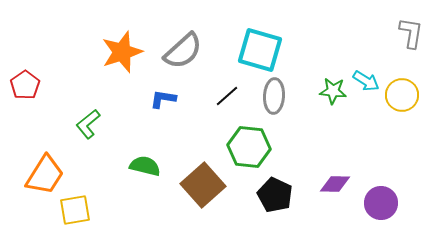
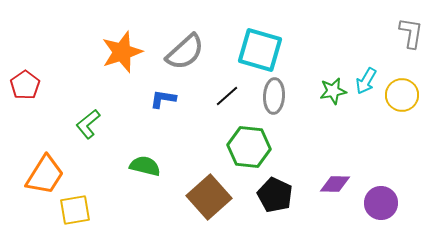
gray semicircle: moved 2 px right, 1 px down
cyan arrow: rotated 88 degrees clockwise
green star: rotated 16 degrees counterclockwise
brown square: moved 6 px right, 12 px down
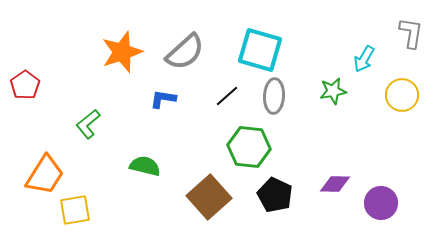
cyan arrow: moved 2 px left, 22 px up
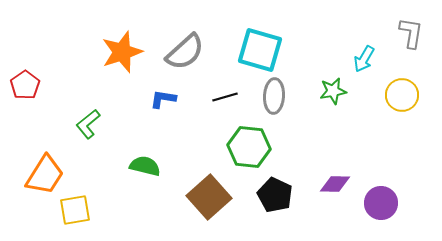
black line: moved 2 px left, 1 px down; rotated 25 degrees clockwise
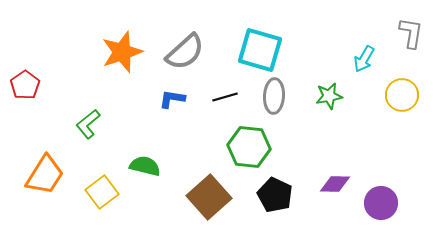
green star: moved 4 px left, 5 px down
blue L-shape: moved 9 px right
yellow square: moved 27 px right, 18 px up; rotated 28 degrees counterclockwise
